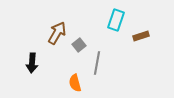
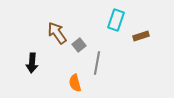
brown arrow: rotated 65 degrees counterclockwise
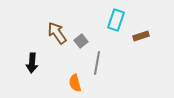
gray square: moved 2 px right, 4 px up
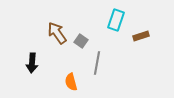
gray square: rotated 16 degrees counterclockwise
orange semicircle: moved 4 px left, 1 px up
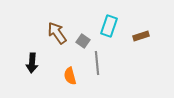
cyan rectangle: moved 7 px left, 6 px down
gray square: moved 2 px right
gray line: rotated 15 degrees counterclockwise
orange semicircle: moved 1 px left, 6 px up
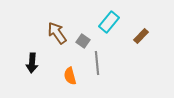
cyan rectangle: moved 4 px up; rotated 20 degrees clockwise
brown rectangle: rotated 28 degrees counterclockwise
